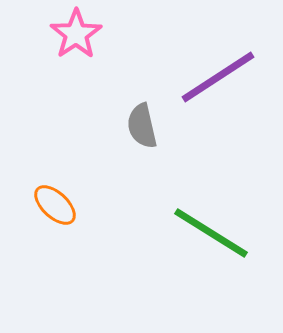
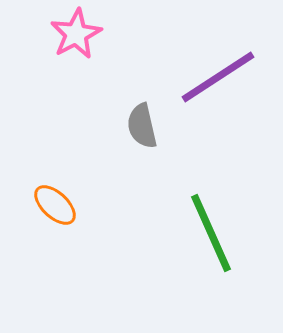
pink star: rotated 6 degrees clockwise
green line: rotated 34 degrees clockwise
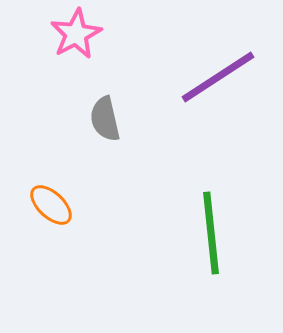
gray semicircle: moved 37 px left, 7 px up
orange ellipse: moved 4 px left
green line: rotated 18 degrees clockwise
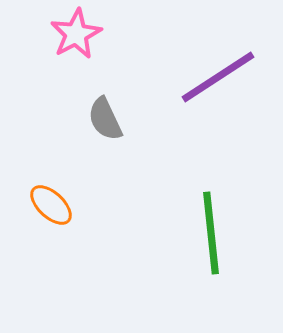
gray semicircle: rotated 12 degrees counterclockwise
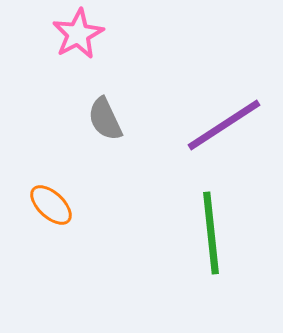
pink star: moved 2 px right
purple line: moved 6 px right, 48 px down
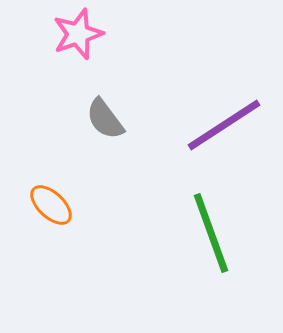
pink star: rotated 9 degrees clockwise
gray semicircle: rotated 12 degrees counterclockwise
green line: rotated 14 degrees counterclockwise
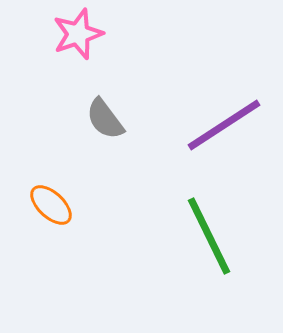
green line: moved 2 px left, 3 px down; rotated 6 degrees counterclockwise
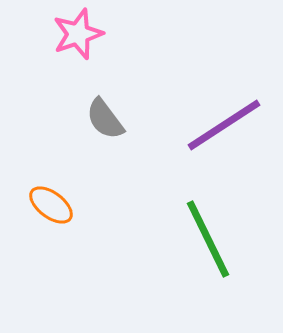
orange ellipse: rotated 6 degrees counterclockwise
green line: moved 1 px left, 3 px down
